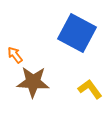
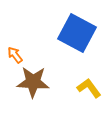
yellow L-shape: moved 1 px left, 1 px up
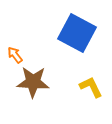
yellow L-shape: moved 2 px right, 1 px up; rotated 10 degrees clockwise
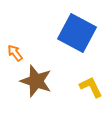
orange arrow: moved 2 px up
brown star: moved 3 px right, 1 px up; rotated 16 degrees clockwise
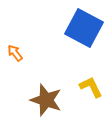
blue square: moved 7 px right, 5 px up
brown star: moved 10 px right, 19 px down
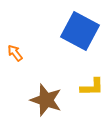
blue square: moved 4 px left, 3 px down
yellow L-shape: moved 1 px right; rotated 115 degrees clockwise
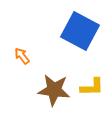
orange arrow: moved 7 px right, 3 px down
brown star: moved 8 px right, 10 px up; rotated 12 degrees counterclockwise
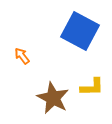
brown star: moved 1 px left, 8 px down; rotated 20 degrees clockwise
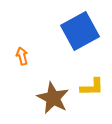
blue square: rotated 33 degrees clockwise
orange arrow: rotated 24 degrees clockwise
